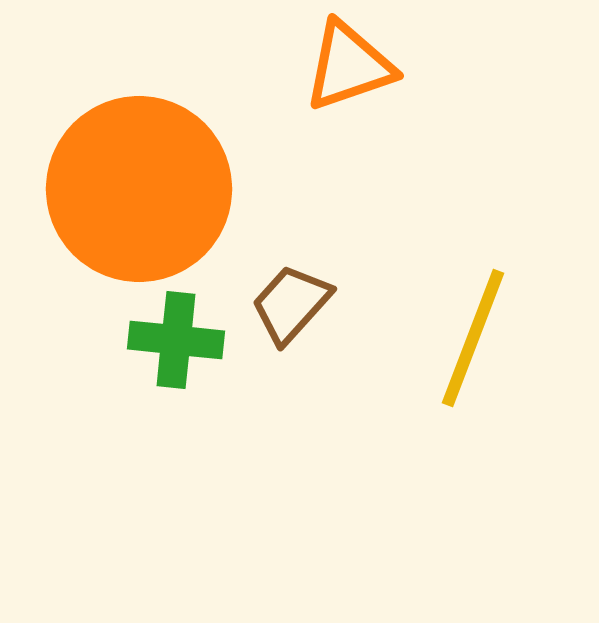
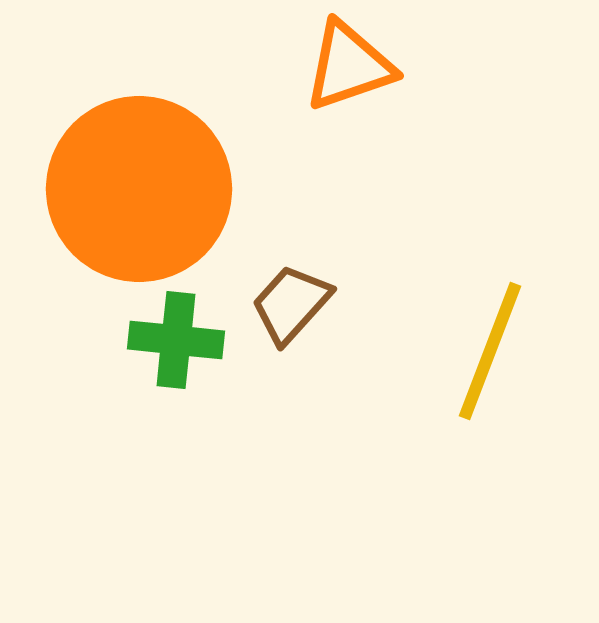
yellow line: moved 17 px right, 13 px down
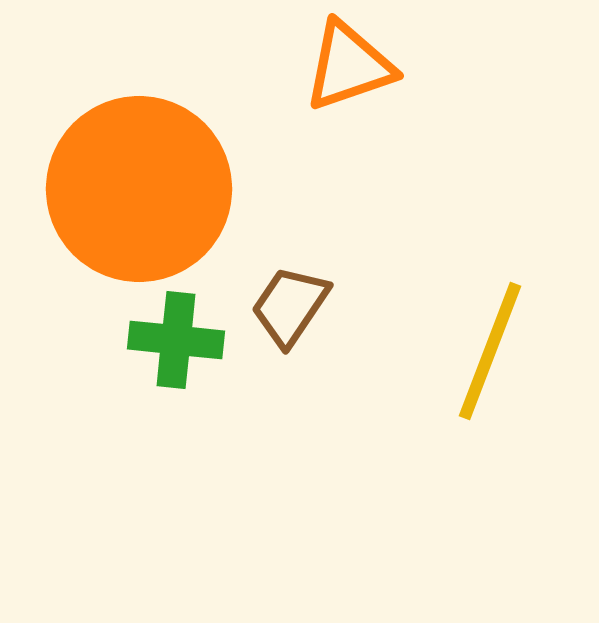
brown trapezoid: moved 1 px left, 2 px down; rotated 8 degrees counterclockwise
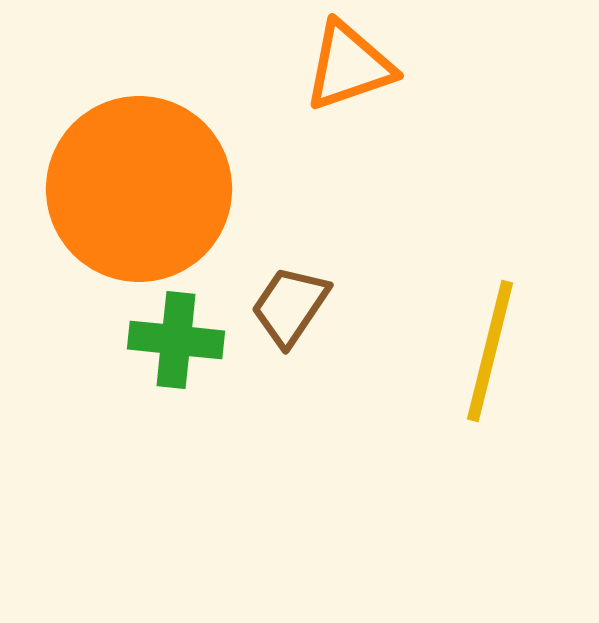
yellow line: rotated 7 degrees counterclockwise
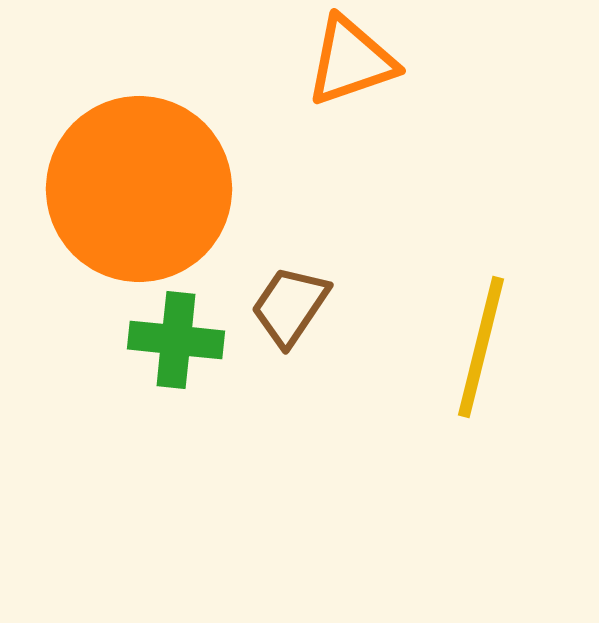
orange triangle: moved 2 px right, 5 px up
yellow line: moved 9 px left, 4 px up
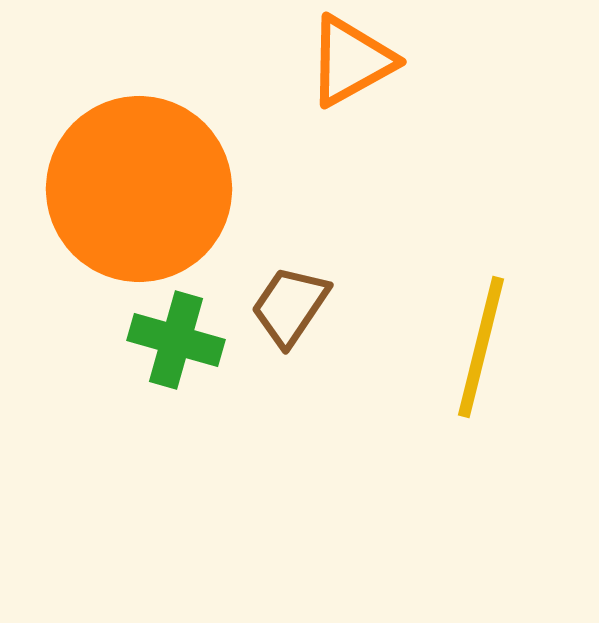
orange triangle: rotated 10 degrees counterclockwise
green cross: rotated 10 degrees clockwise
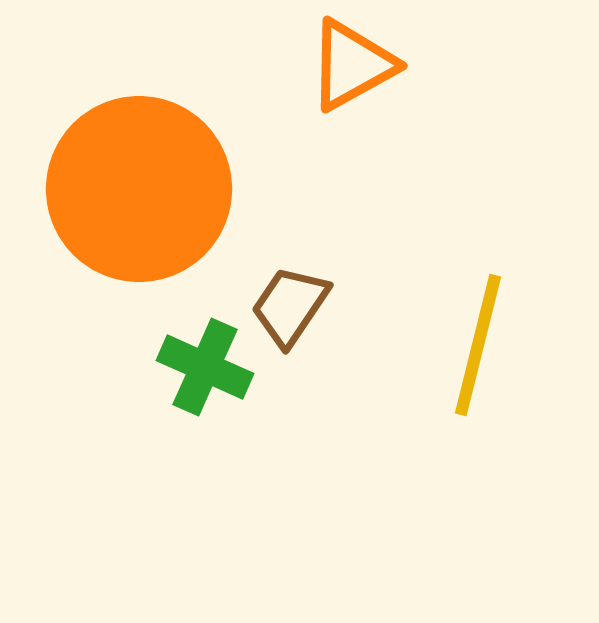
orange triangle: moved 1 px right, 4 px down
green cross: moved 29 px right, 27 px down; rotated 8 degrees clockwise
yellow line: moved 3 px left, 2 px up
